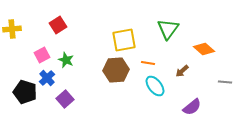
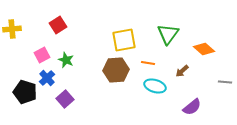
green triangle: moved 5 px down
cyan ellipse: rotated 35 degrees counterclockwise
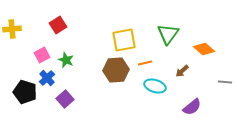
orange line: moved 3 px left; rotated 24 degrees counterclockwise
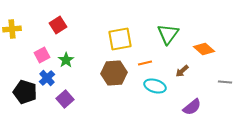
yellow square: moved 4 px left, 1 px up
green star: rotated 14 degrees clockwise
brown hexagon: moved 2 px left, 3 px down
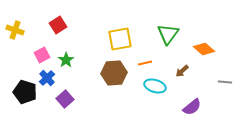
yellow cross: moved 3 px right, 1 px down; rotated 24 degrees clockwise
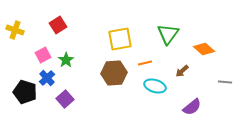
pink square: moved 1 px right
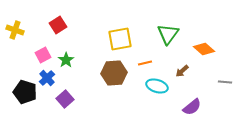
cyan ellipse: moved 2 px right
